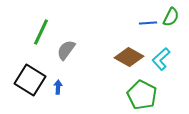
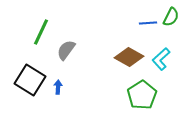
green pentagon: rotated 12 degrees clockwise
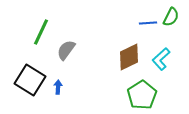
brown diamond: rotated 56 degrees counterclockwise
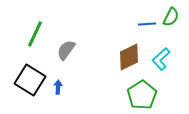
blue line: moved 1 px left, 1 px down
green line: moved 6 px left, 2 px down
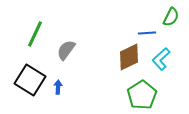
blue line: moved 9 px down
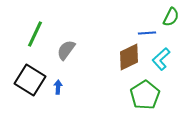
green pentagon: moved 3 px right
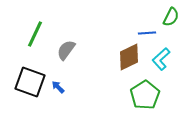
black square: moved 2 px down; rotated 12 degrees counterclockwise
blue arrow: rotated 48 degrees counterclockwise
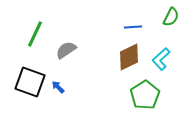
blue line: moved 14 px left, 6 px up
gray semicircle: rotated 20 degrees clockwise
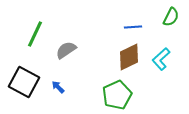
black square: moved 6 px left; rotated 8 degrees clockwise
green pentagon: moved 28 px left; rotated 8 degrees clockwise
